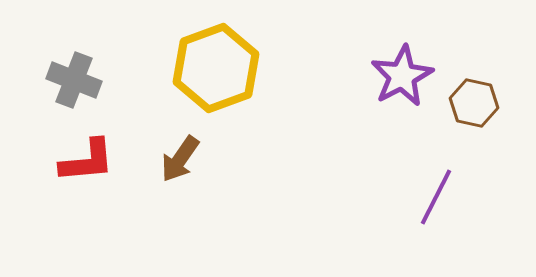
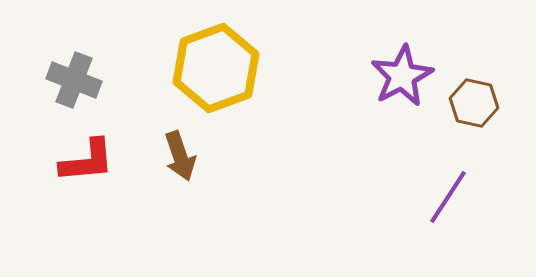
brown arrow: moved 3 px up; rotated 54 degrees counterclockwise
purple line: moved 12 px right; rotated 6 degrees clockwise
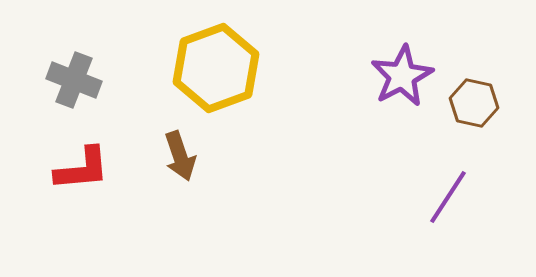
red L-shape: moved 5 px left, 8 px down
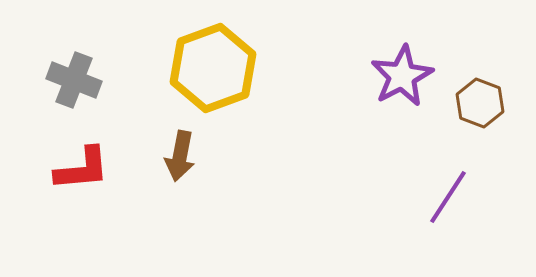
yellow hexagon: moved 3 px left
brown hexagon: moved 6 px right; rotated 9 degrees clockwise
brown arrow: rotated 30 degrees clockwise
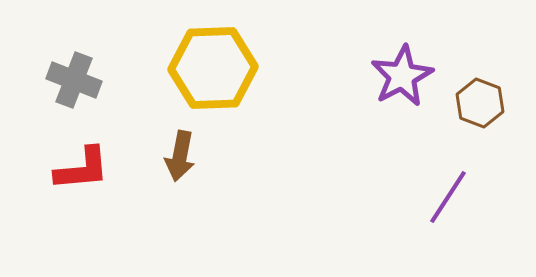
yellow hexagon: rotated 18 degrees clockwise
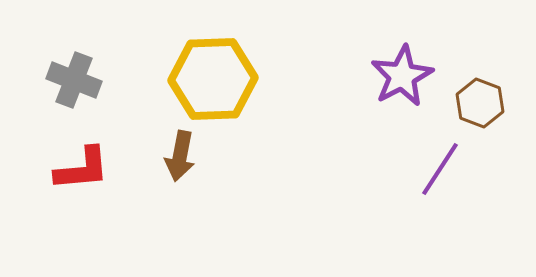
yellow hexagon: moved 11 px down
purple line: moved 8 px left, 28 px up
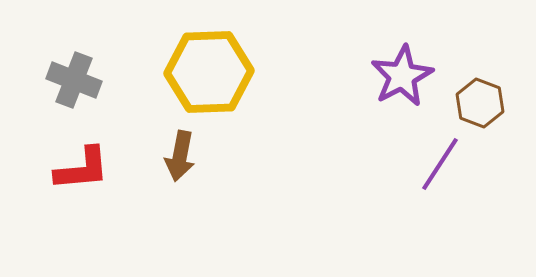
yellow hexagon: moved 4 px left, 7 px up
purple line: moved 5 px up
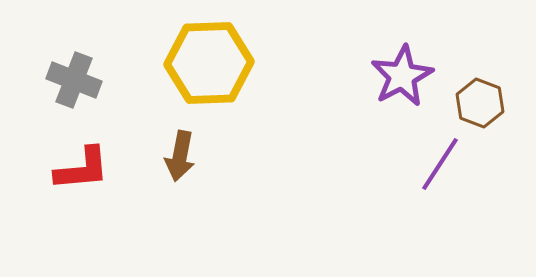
yellow hexagon: moved 9 px up
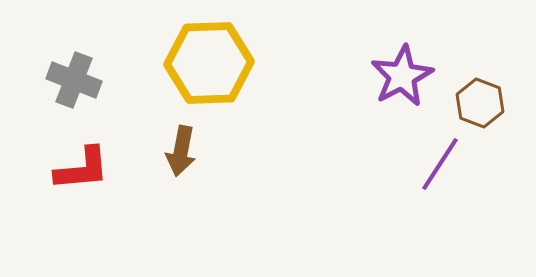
brown arrow: moved 1 px right, 5 px up
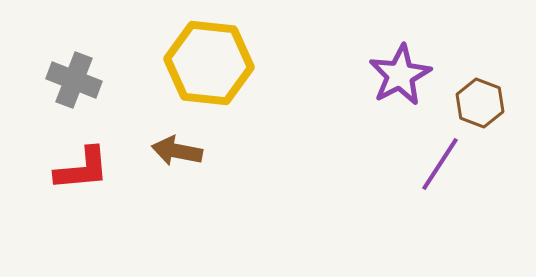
yellow hexagon: rotated 8 degrees clockwise
purple star: moved 2 px left, 1 px up
brown arrow: moved 4 px left; rotated 90 degrees clockwise
